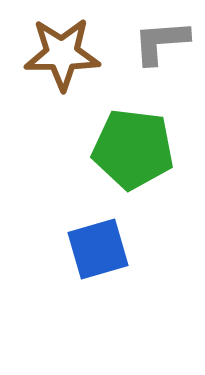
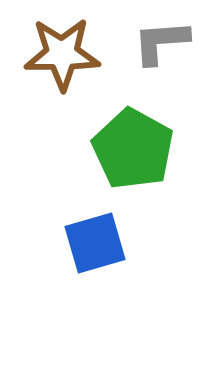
green pentagon: rotated 22 degrees clockwise
blue square: moved 3 px left, 6 px up
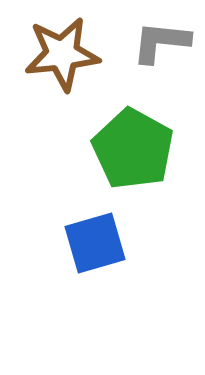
gray L-shape: rotated 10 degrees clockwise
brown star: rotated 6 degrees counterclockwise
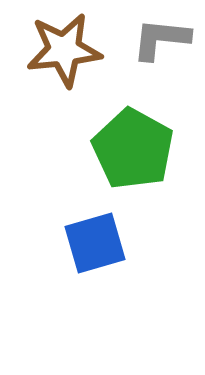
gray L-shape: moved 3 px up
brown star: moved 2 px right, 4 px up
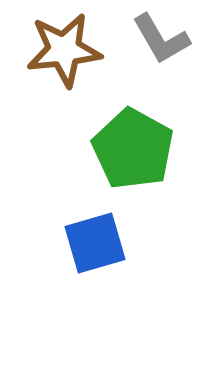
gray L-shape: rotated 126 degrees counterclockwise
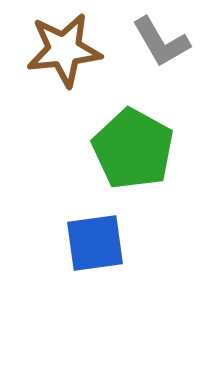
gray L-shape: moved 3 px down
blue square: rotated 8 degrees clockwise
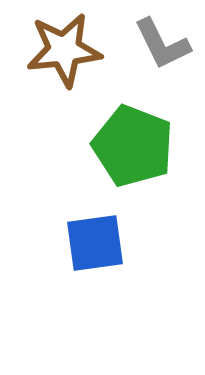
gray L-shape: moved 1 px right, 2 px down; rotated 4 degrees clockwise
green pentagon: moved 3 px up; rotated 8 degrees counterclockwise
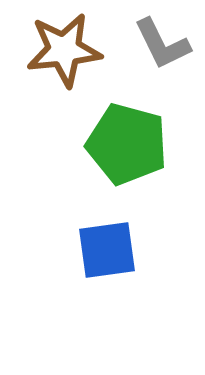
green pentagon: moved 6 px left, 2 px up; rotated 6 degrees counterclockwise
blue square: moved 12 px right, 7 px down
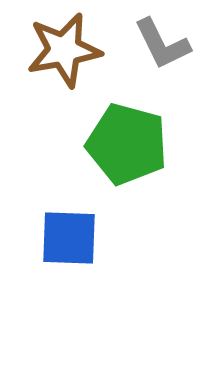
brown star: rotated 4 degrees counterclockwise
blue square: moved 38 px left, 12 px up; rotated 10 degrees clockwise
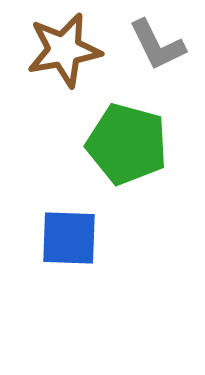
gray L-shape: moved 5 px left, 1 px down
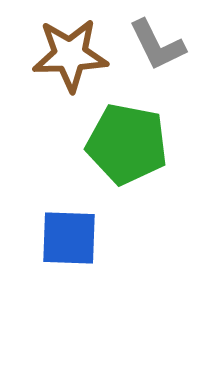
brown star: moved 6 px right, 5 px down; rotated 8 degrees clockwise
green pentagon: rotated 4 degrees counterclockwise
